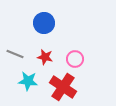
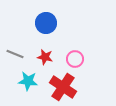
blue circle: moved 2 px right
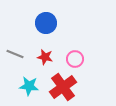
cyan star: moved 1 px right, 5 px down
red cross: rotated 20 degrees clockwise
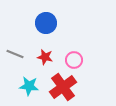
pink circle: moved 1 px left, 1 px down
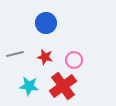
gray line: rotated 36 degrees counterclockwise
red cross: moved 1 px up
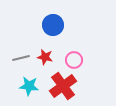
blue circle: moved 7 px right, 2 px down
gray line: moved 6 px right, 4 px down
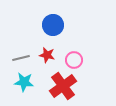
red star: moved 2 px right, 2 px up
cyan star: moved 5 px left, 4 px up
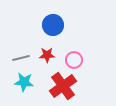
red star: rotated 14 degrees counterclockwise
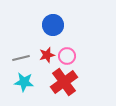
red star: rotated 14 degrees counterclockwise
pink circle: moved 7 px left, 4 px up
red cross: moved 1 px right, 4 px up
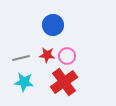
red star: rotated 21 degrees clockwise
